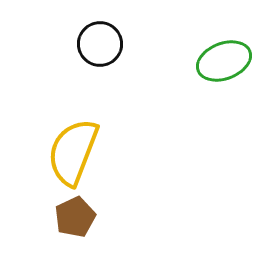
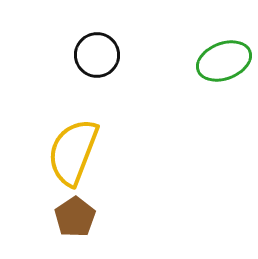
black circle: moved 3 px left, 11 px down
brown pentagon: rotated 9 degrees counterclockwise
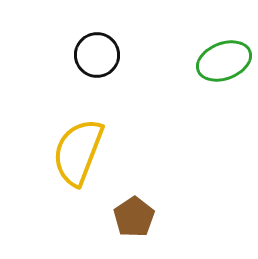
yellow semicircle: moved 5 px right
brown pentagon: moved 59 px right
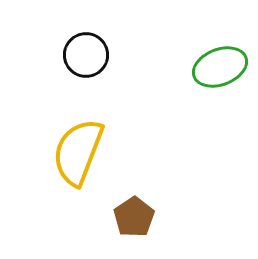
black circle: moved 11 px left
green ellipse: moved 4 px left, 6 px down
